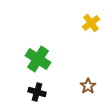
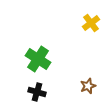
brown star: rotated 14 degrees clockwise
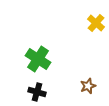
yellow cross: moved 5 px right; rotated 12 degrees counterclockwise
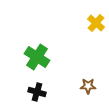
green cross: moved 1 px left, 2 px up
brown star: rotated 21 degrees clockwise
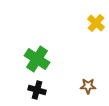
green cross: moved 2 px down
black cross: moved 2 px up
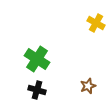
yellow cross: rotated 12 degrees counterclockwise
brown star: rotated 21 degrees counterclockwise
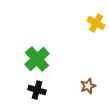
green cross: rotated 15 degrees clockwise
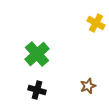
green cross: moved 5 px up
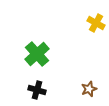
brown star: moved 1 px right, 3 px down
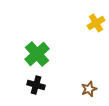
yellow cross: rotated 30 degrees clockwise
black cross: moved 1 px left, 5 px up
